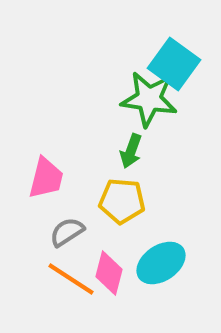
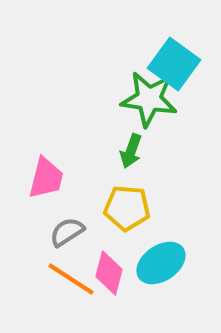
yellow pentagon: moved 5 px right, 7 px down
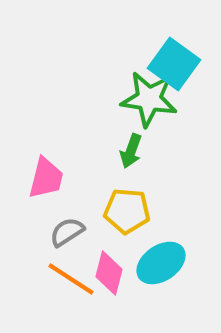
yellow pentagon: moved 3 px down
